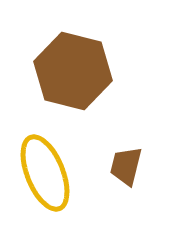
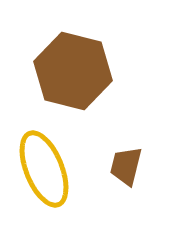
yellow ellipse: moved 1 px left, 4 px up
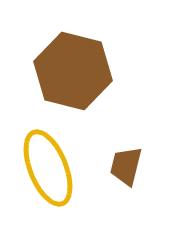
yellow ellipse: moved 4 px right, 1 px up
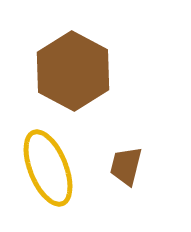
brown hexagon: rotated 14 degrees clockwise
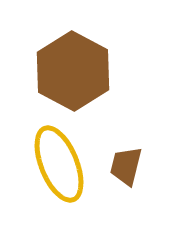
yellow ellipse: moved 11 px right, 4 px up
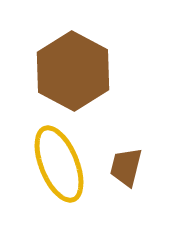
brown trapezoid: moved 1 px down
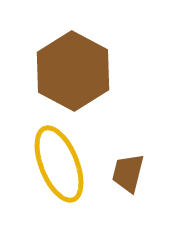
brown trapezoid: moved 2 px right, 6 px down
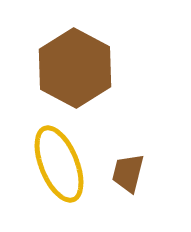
brown hexagon: moved 2 px right, 3 px up
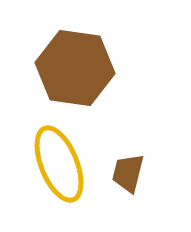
brown hexagon: rotated 20 degrees counterclockwise
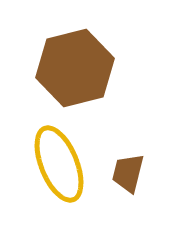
brown hexagon: rotated 22 degrees counterclockwise
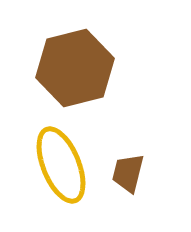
yellow ellipse: moved 2 px right, 1 px down
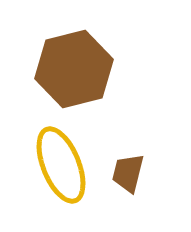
brown hexagon: moved 1 px left, 1 px down
